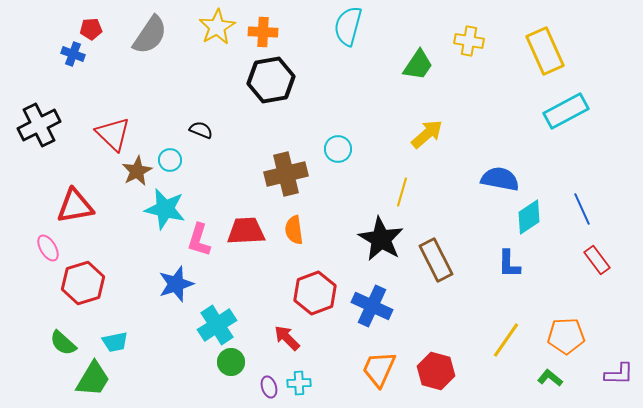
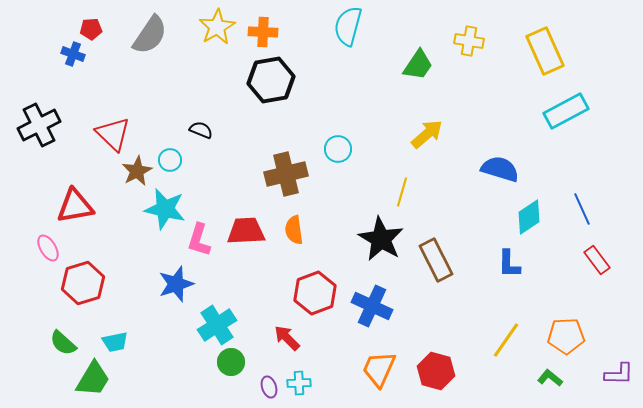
blue semicircle at (500, 179): moved 10 px up; rotated 6 degrees clockwise
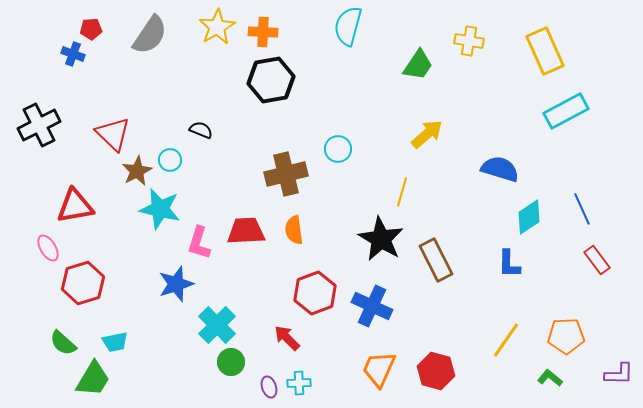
cyan star at (165, 209): moved 5 px left
pink L-shape at (199, 240): moved 3 px down
cyan cross at (217, 325): rotated 12 degrees counterclockwise
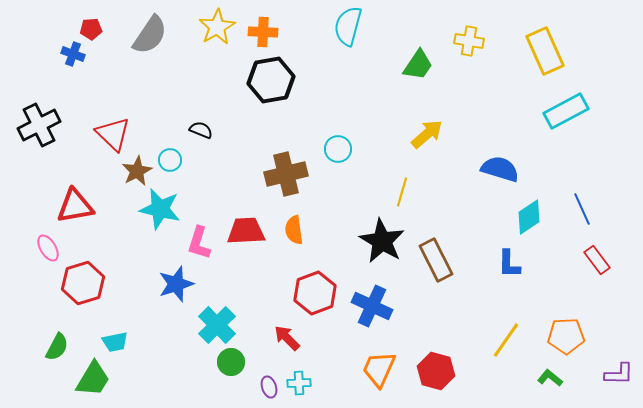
black star at (381, 239): moved 1 px right, 2 px down
green semicircle at (63, 343): moved 6 px left, 4 px down; rotated 104 degrees counterclockwise
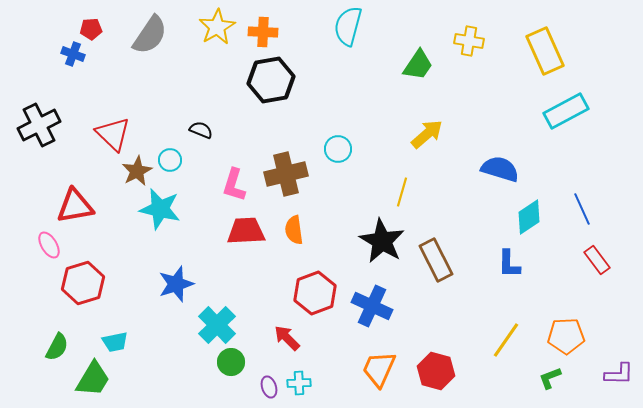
pink L-shape at (199, 243): moved 35 px right, 58 px up
pink ellipse at (48, 248): moved 1 px right, 3 px up
green L-shape at (550, 378): rotated 60 degrees counterclockwise
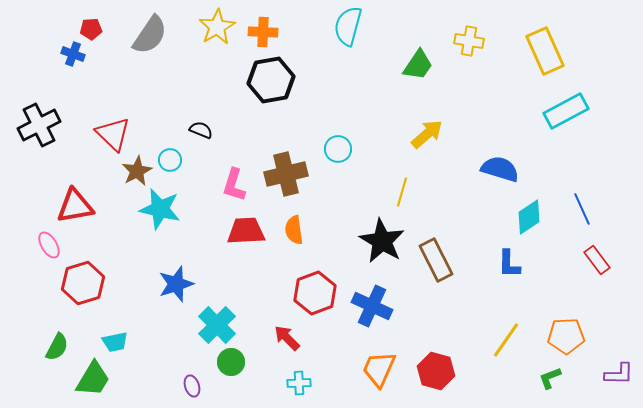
purple ellipse at (269, 387): moved 77 px left, 1 px up
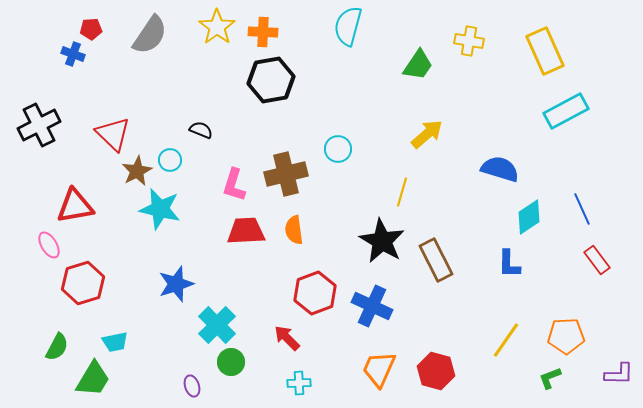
yellow star at (217, 27): rotated 6 degrees counterclockwise
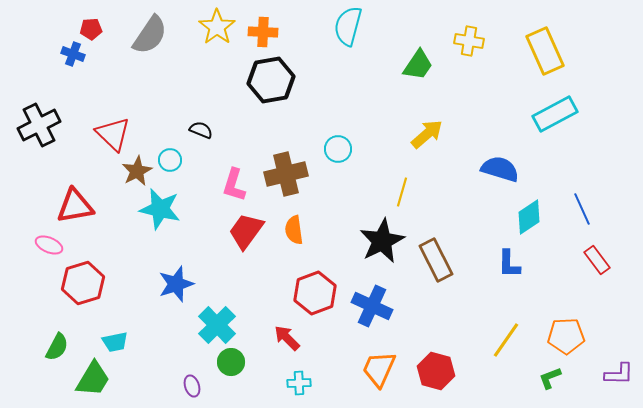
cyan rectangle at (566, 111): moved 11 px left, 3 px down
red trapezoid at (246, 231): rotated 51 degrees counterclockwise
black star at (382, 241): rotated 15 degrees clockwise
pink ellipse at (49, 245): rotated 36 degrees counterclockwise
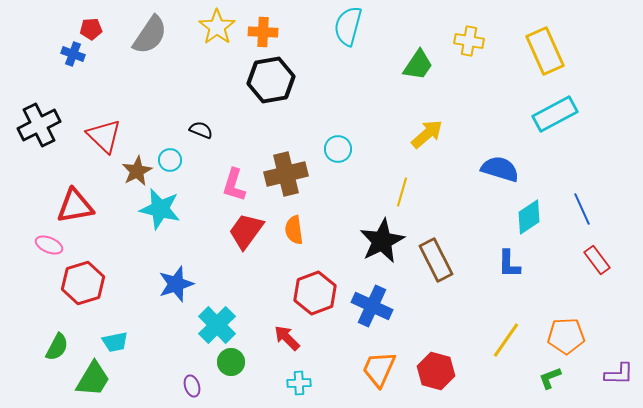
red triangle at (113, 134): moved 9 px left, 2 px down
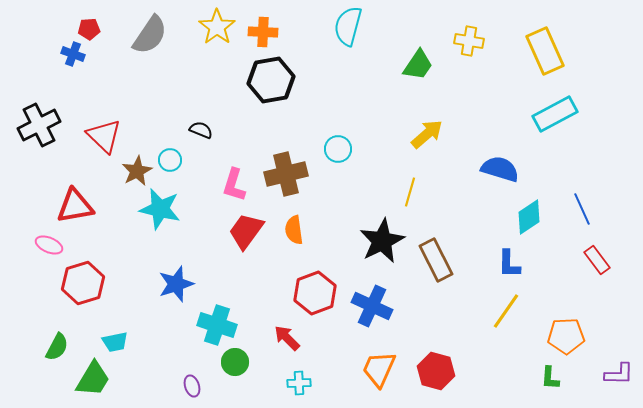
red pentagon at (91, 29): moved 2 px left
yellow line at (402, 192): moved 8 px right
cyan cross at (217, 325): rotated 27 degrees counterclockwise
yellow line at (506, 340): moved 29 px up
green circle at (231, 362): moved 4 px right
green L-shape at (550, 378): rotated 65 degrees counterclockwise
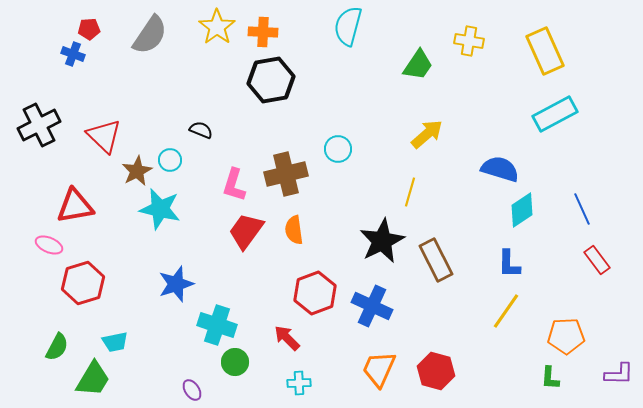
cyan diamond at (529, 217): moved 7 px left, 7 px up
purple ellipse at (192, 386): moved 4 px down; rotated 15 degrees counterclockwise
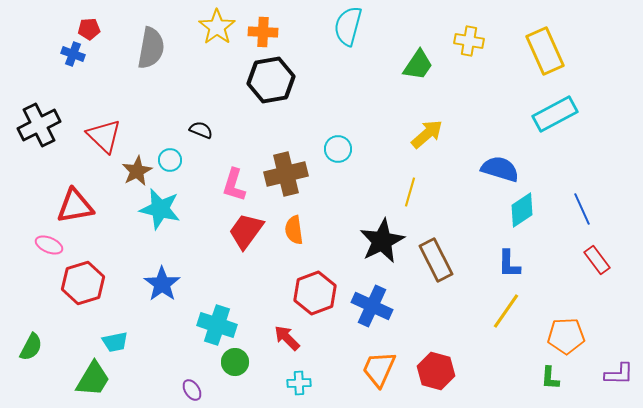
gray semicircle at (150, 35): moved 1 px right, 13 px down; rotated 24 degrees counterclockwise
blue star at (176, 284): moved 14 px left; rotated 18 degrees counterclockwise
green semicircle at (57, 347): moved 26 px left
